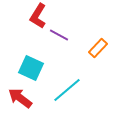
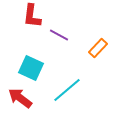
red L-shape: moved 6 px left; rotated 25 degrees counterclockwise
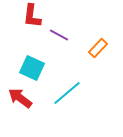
cyan square: moved 1 px right
cyan line: moved 3 px down
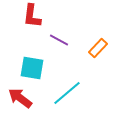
purple line: moved 5 px down
cyan square: rotated 15 degrees counterclockwise
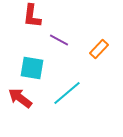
orange rectangle: moved 1 px right, 1 px down
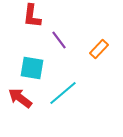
purple line: rotated 24 degrees clockwise
cyan line: moved 4 px left
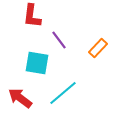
orange rectangle: moved 1 px left, 1 px up
cyan square: moved 5 px right, 5 px up
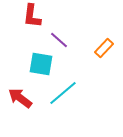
purple line: rotated 12 degrees counterclockwise
orange rectangle: moved 6 px right
cyan square: moved 4 px right, 1 px down
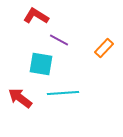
red L-shape: moved 4 px right; rotated 115 degrees clockwise
purple line: rotated 12 degrees counterclockwise
cyan line: rotated 36 degrees clockwise
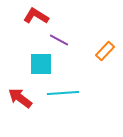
orange rectangle: moved 1 px right, 3 px down
cyan square: rotated 10 degrees counterclockwise
